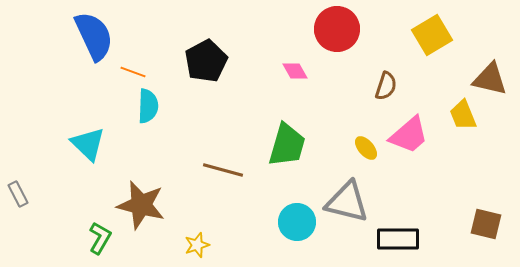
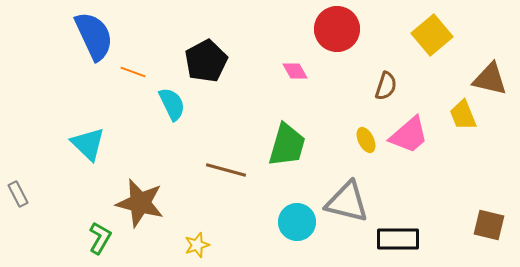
yellow square: rotated 9 degrees counterclockwise
cyan semicircle: moved 24 px right, 2 px up; rotated 28 degrees counterclockwise
yellow ellipse: moved 8 px up; rotated 15 degrees clockwise
brown line: moved 3 px right
brown star: moved 1 px left, 2 px up
brown square: moved 3 px right, 1 px down
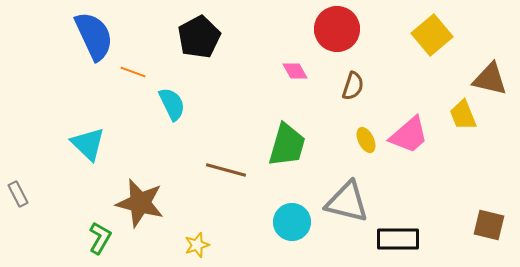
black pentagon: moved 7 px left, 24 px up
brown semicircle: moved 33 px left
cyan circle: moved 5 px left
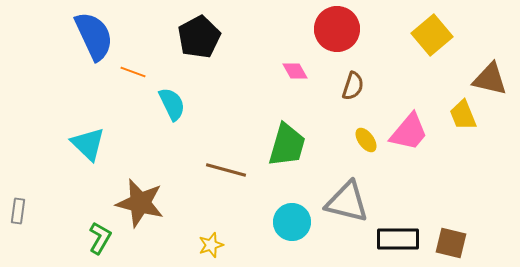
pink trapezoid: moved 3 px up; rotated 9 degrees counterclockwise
yellow ellipse: rotated 10 degrees counterclockwise
gray rectangle: moved 17 px down; rotated 35 degrees clockwise
brown square: moved 38 px left, 18 px down
yellow star: moved 14 px right
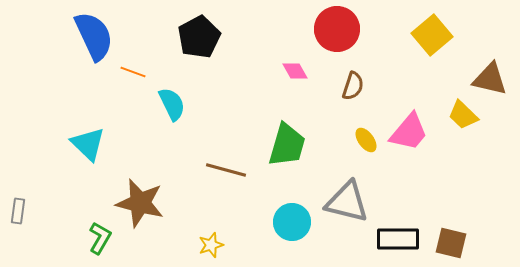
yellow trapezoid: rotated 24 degrees counterclockwise
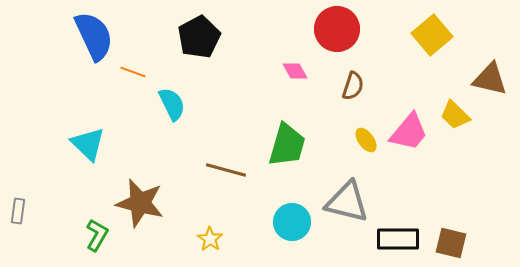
yellow trapezoid: moved 8 px left
green L-shape: moved 3 px left, 3 px up
yellow star: moved 1 px left, 6 px up; rotated 20 degrees counterclockwise
